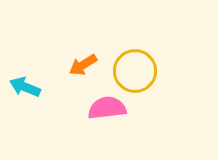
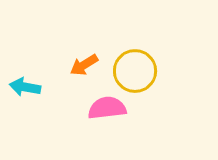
orange arrow: moved 1 px right
cyan arrow: rotated 12 degrees counterclockwise
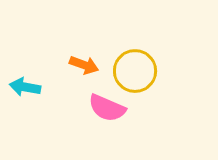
orange arrow: rotated 128 degrees counterclockwise
pink semicircle: rotated 150 degrees counterclockwise
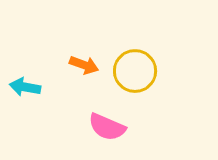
pink semicircle: moved 19 px down
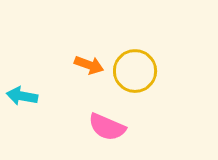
orange arrow: moved 5 px right
cyan arrow: moved 3 px left, 9 px down
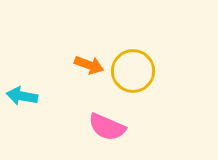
yellow circle: moved 2 px left
